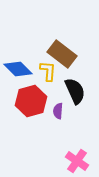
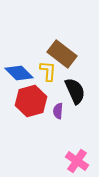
blue diamond: moved 1 px right, 4 px down
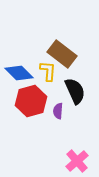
pink cross: rotated 15 degrees clockwise
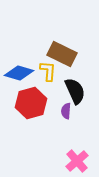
brown rectangle: rotated 12 degrees counterclockwise
blue diamond: rotated 28 degrees counterclockwise
red hexagon: moved 2 px down
purple semicircle: moved 8 px right
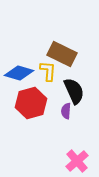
black semicircle: moved 1 px left
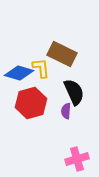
yellow L-shape: moved 7 px left, 3 px up; rotated 10 degrees counterclockwise
black semicircle: moved 1 px down
pink cross: moved 2 px up; rotated 25 degrees clockwise
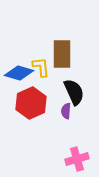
brown rectangle: rotated 64 degrees clockwise
yellow L-shape: moved 1 px up
red hexagon: rotated 8 degrees counterclockwise
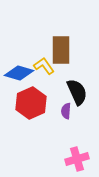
brown rectangle: moved 1 px left, 4 px up
yellow L-shape: moved 3 px right, 1 px up; rotated 30 degrees counterclockwise
black semicircle: moved 3 px right
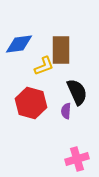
yellow L-shape: rotated 105 degrees clockwise
blue diamond: moved 29 px up; rotated 24 degrees counterclockwise
red hexagon: rotated 20 degrees counterclockwise
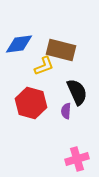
brown rectangle: rotated 76 degrees counterclockwise
